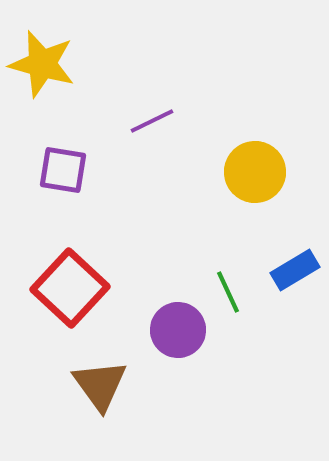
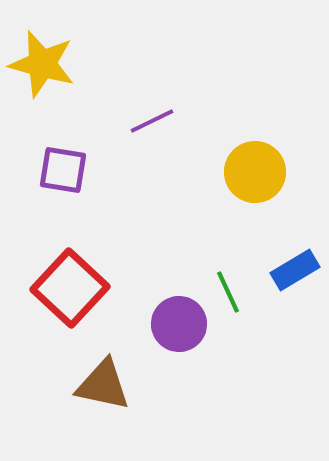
purple circle: moved 1 px right, 6 px up
brown triangle: moved 3 px right; rotated 42 degrees counterclockwise
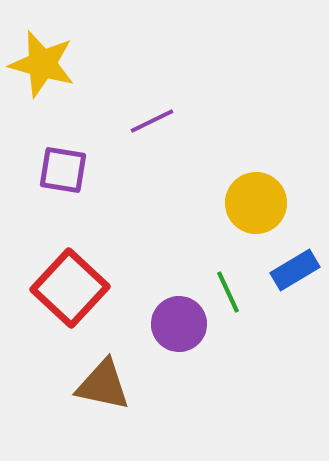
yellow circle: moved 1 px right, 31 px down
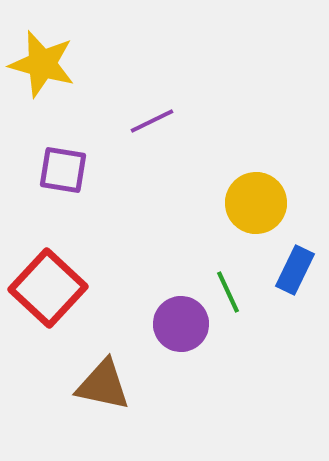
blue rectangle: rotated 33 degrees counterclockwise
red square: moved 22 px left
purple circle: moved 2 px right
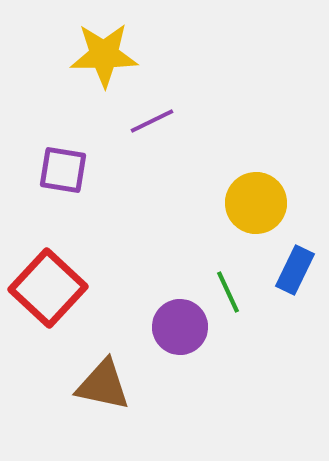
yellow star: moved 62 px right, 9 px up; rotated 16 degrees counterclockwise
purple circle: moved 1 px left, 3 px down
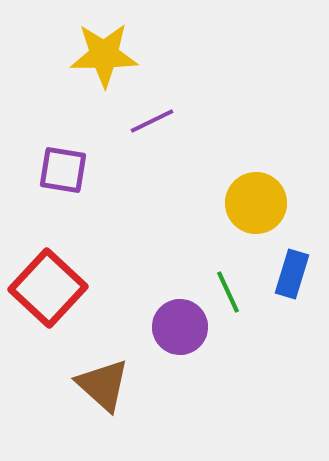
blue rectangle: moved 3 px left, 4 px down; rotated 9 degrees counterclockwise
brown triangle: rotated 30 degrees clockwise
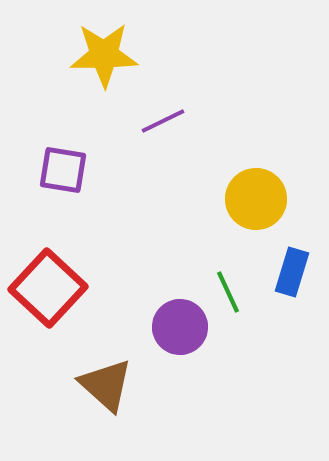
purple line: moved 11 px right
yellow circle: moved 4 px up
blue rectangle: moved 2 px up
brown triangle: moved 3 px right
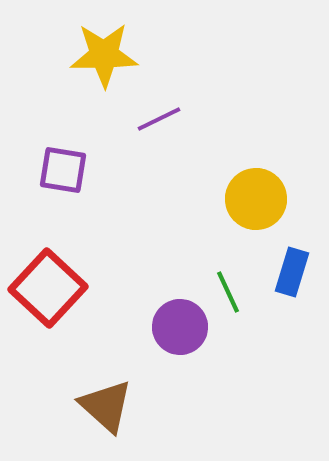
purple line: moved 4 px left, 2 px up
brown triangle: moved 21 px down
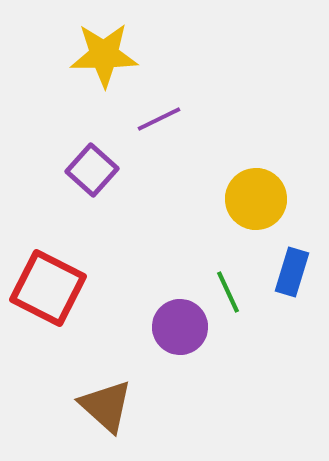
purple square: moved 29 px right; rotated 33 degrees clockwise
red square: rotated 16 degrees counterclockwise
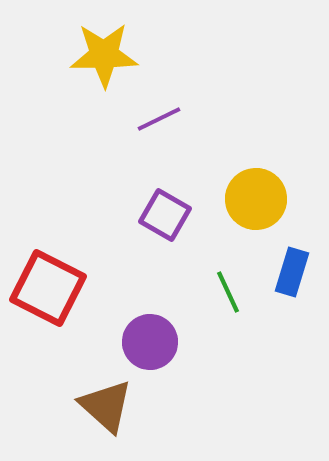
purple square: moved 73 px right, 45 px down; rotated 12 degrees counterclockwise
purple circle: moved 30 px left, 15 px down
